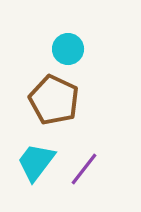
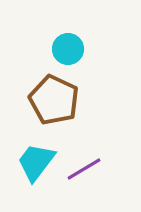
purple line: rotated 21 degrees clockwise
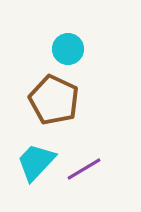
cyan trapezoid: rotated 6 degrees clockwise
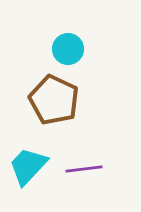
cyan trapezoid: moved 8 px left, 4 px down
purple line: rotated 24 degrees clockwise
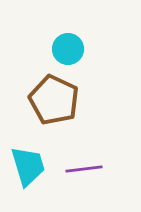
cyan trapezoid: rotated 120 degrees clockwise
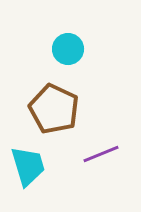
brown pentagon: moved 9 px down
purple line: moved 17 px right, 15 px up; rotated 15 degrees counterclockwise
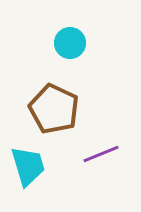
cyan circle: moved 2 px right, 6 px up
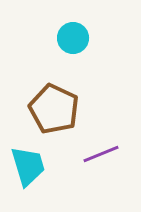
cyan circle: moved 3 px right, 5 px up
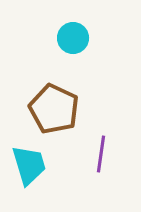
purple line: rotated 60 degrees counterclockwise
cyan trapezoid: moved 1 px right, 1 px up
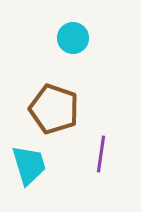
brown pentagon: rotated 6 degrees counterclockwise
